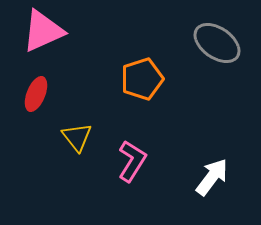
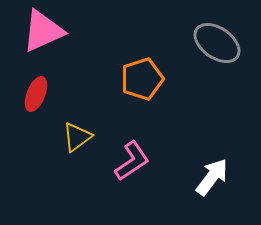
yellow triangle: rotated 32 degrees clockwise
pink L-shape: rotated 24 degrees clockwise
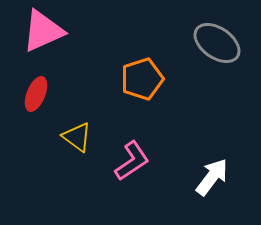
yellow triangle: rotated 48 degrees counterclockwise
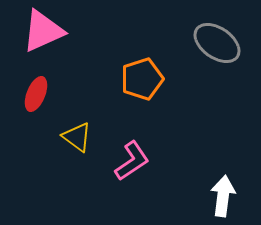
white arrow: moved 11 px right, 19 px down; rotated 30 degrees counterclockwise
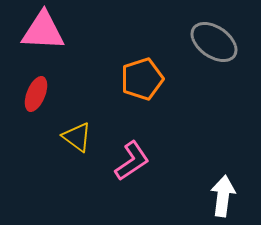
pink triangle: rotated 27 degrees clockwise
gray ellipse: moved 3 px left, 1 px up
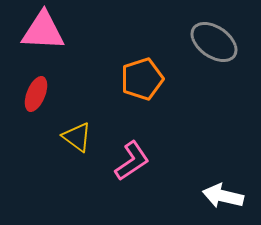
white arrow: rotated 84 degrees counterclockwise
